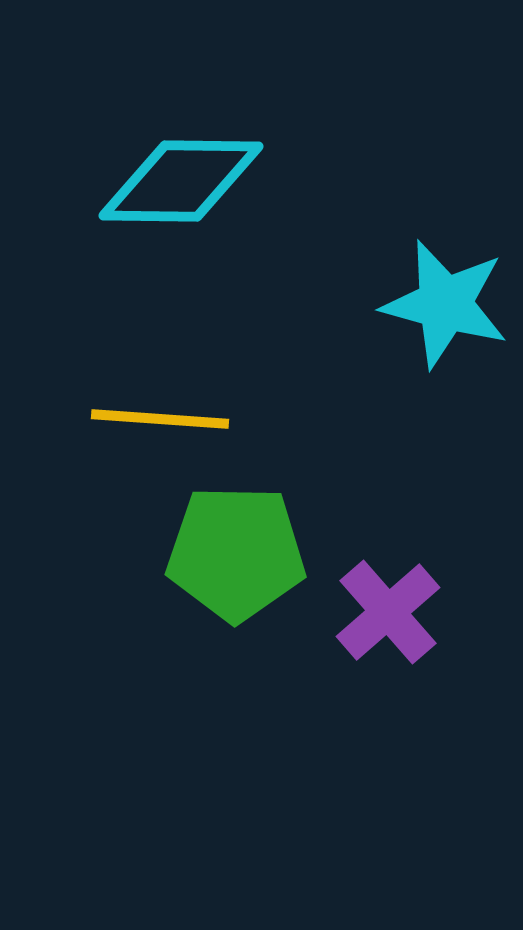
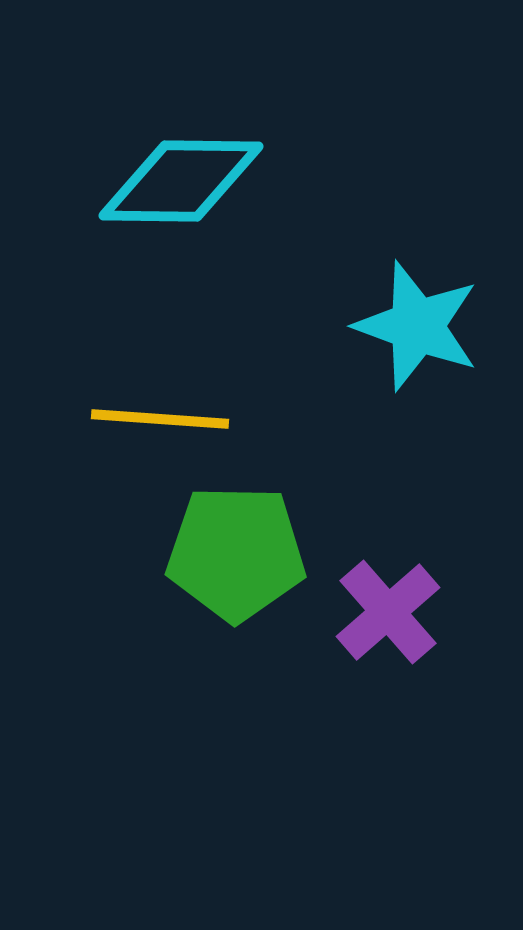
cyan star: moved 28 px left, 22 px down; rotated 5 degrees clockwise
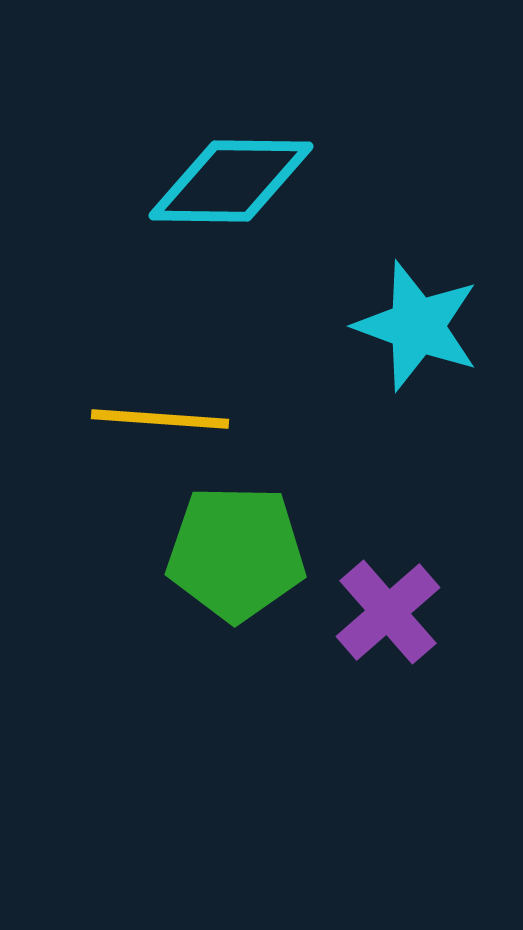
cyan diamond: moved 50 px right
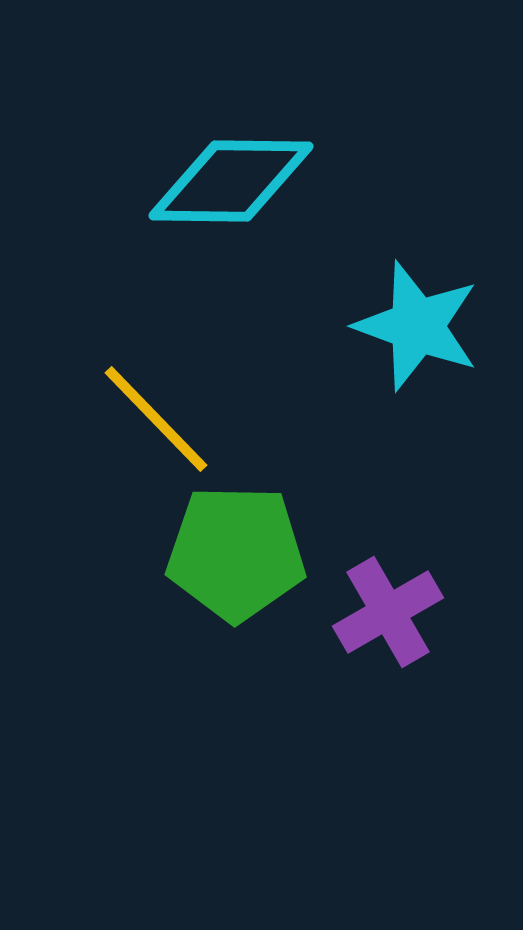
yellow line: moved 4 px left; rotated 42 degrees clockwise
purple cross: rotated 11 degrees clockwise
